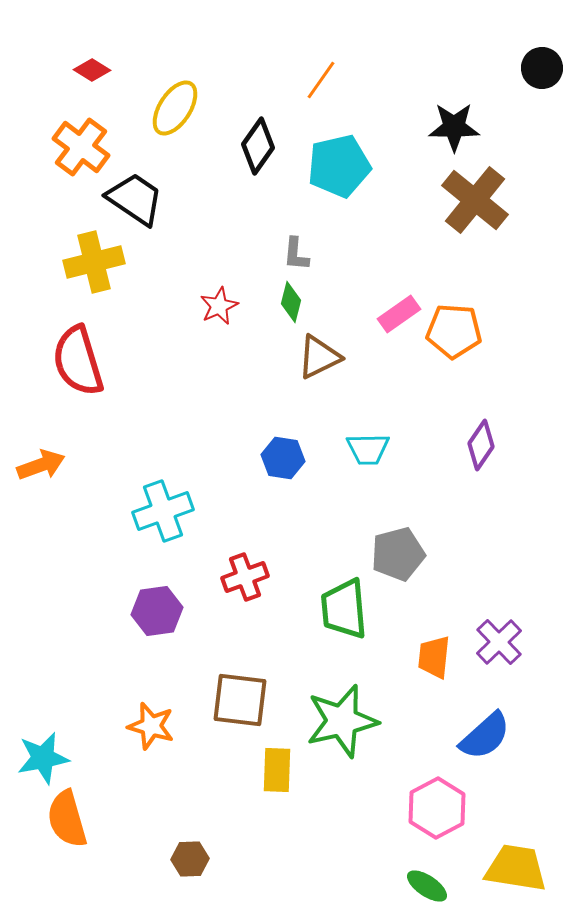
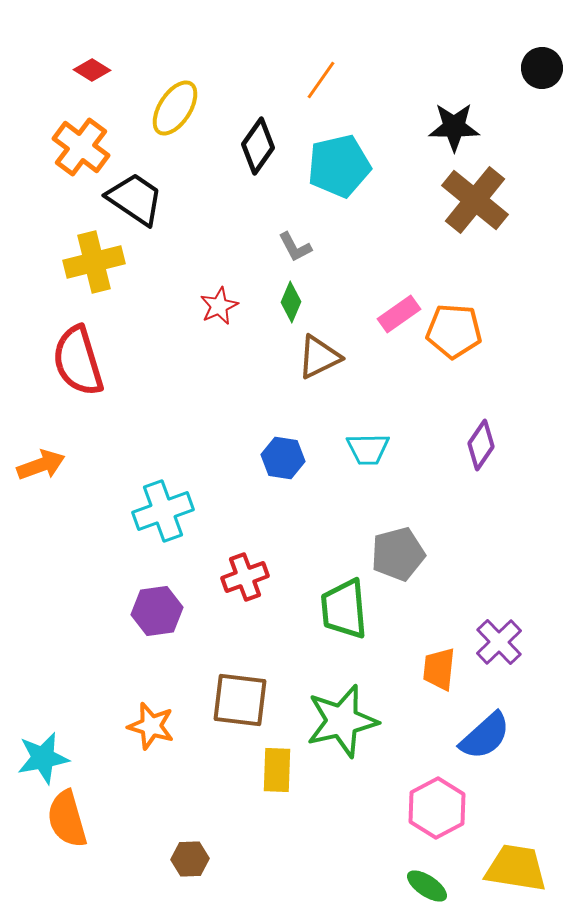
gray L-shape: moved 1 px left, 7 px up; rotated 33 degrees counterclockwise
green diamond: rotated 9 degrees clockwise
orange trapezoid: moved 5 px right, 12 px down
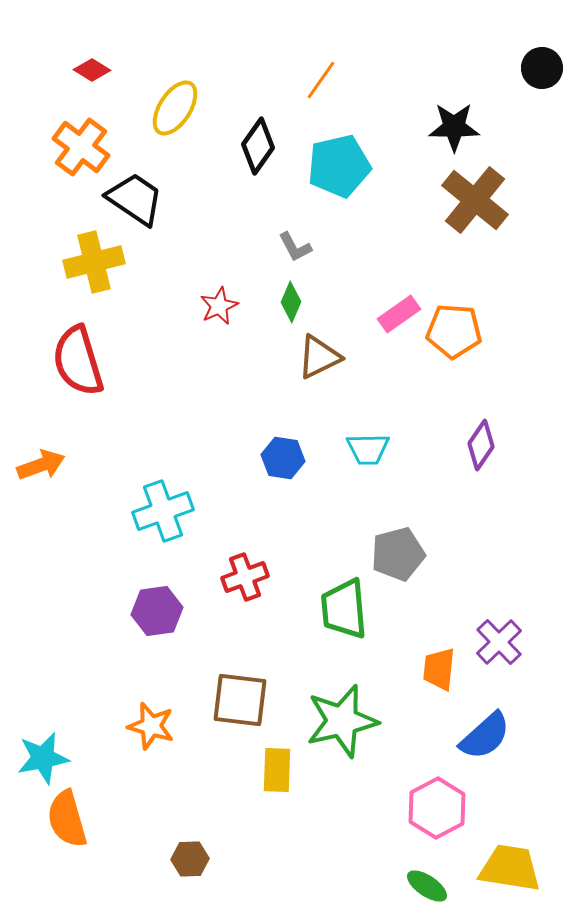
yellow trapezoid: moved 6 px left
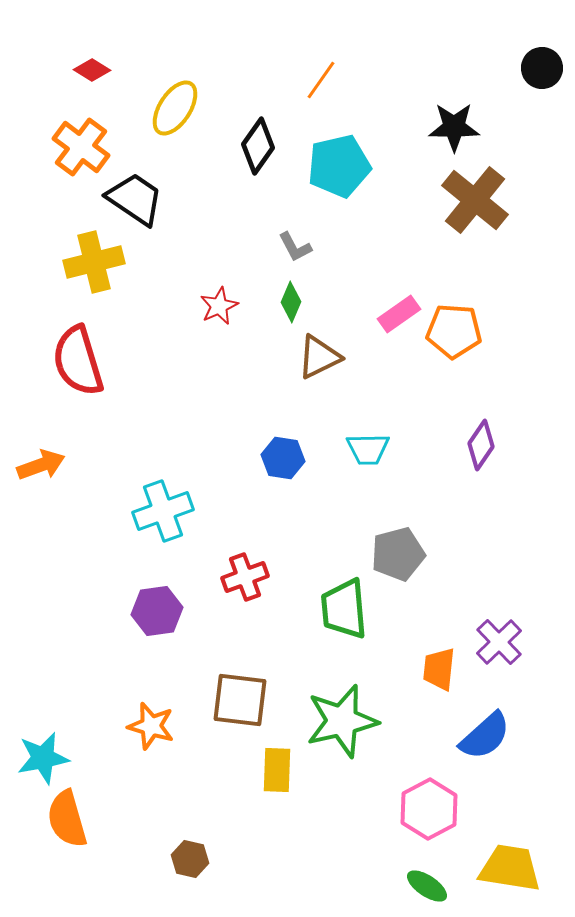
pink hexagon: moved 8 px left, 1 px down
brown hexagon: rotated 15 degrees clockwise
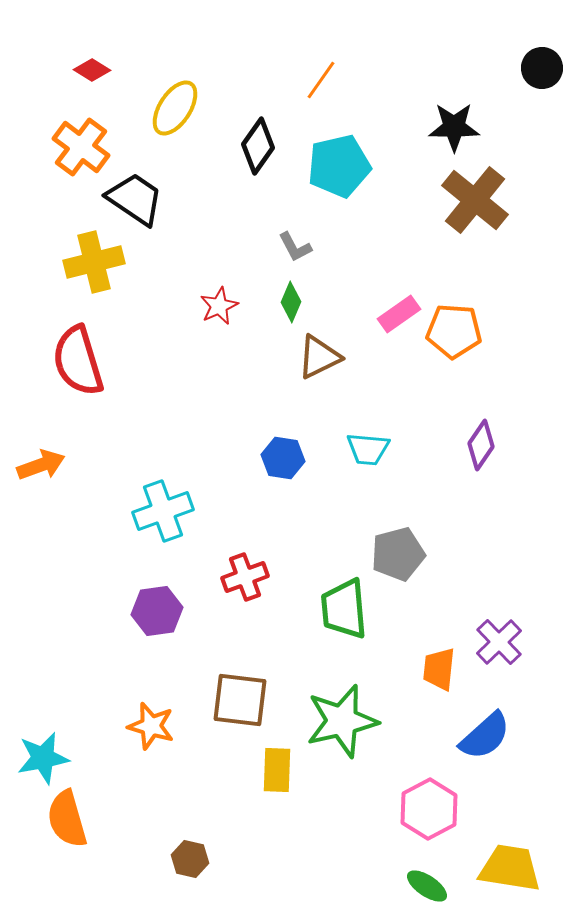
cyan trapezoid: rotated 6 degrees clockwise
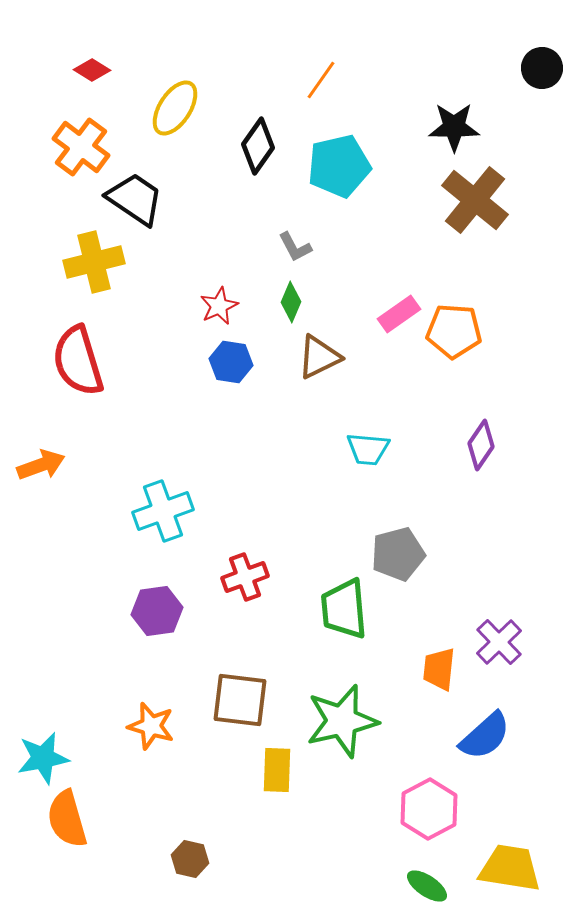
blue hexagon: moved 52 px left, 96 px up
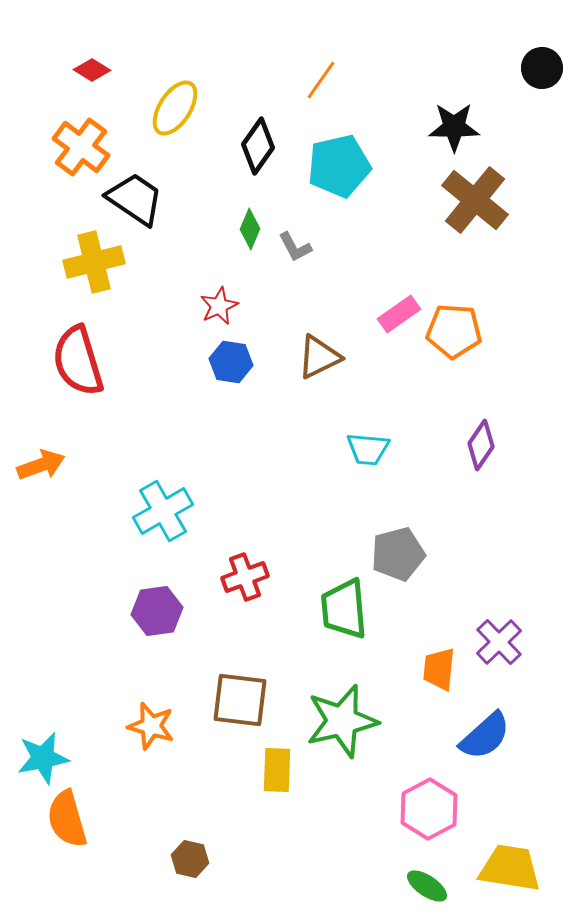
green diamond: moved 41 px left, 73 px up
cyan cross: rotated 10 degrees counterclockwise
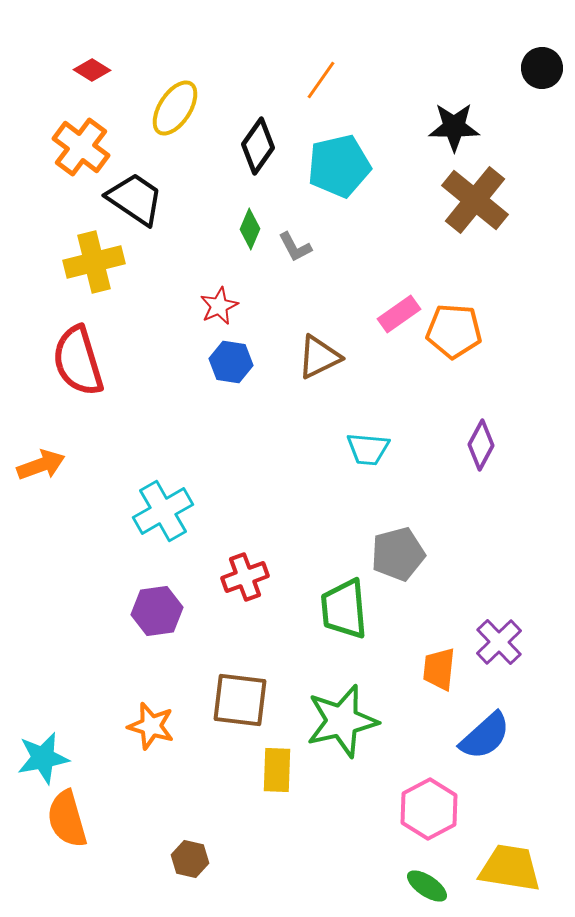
purple diamond: rotated 6 degrees counterclockwise
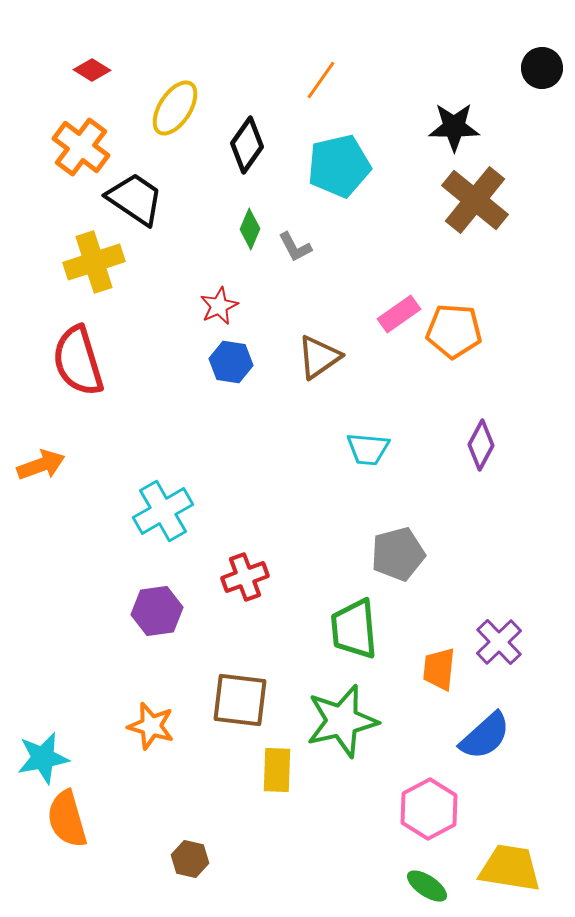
black diamond: moved 11 px left, 1 px up
yellow cross: rotated 4 degrees counterclockwise
brown triangle: rotated 9 degrees counterclockwise
green trapezoid: moved 10 px right, 20 px down
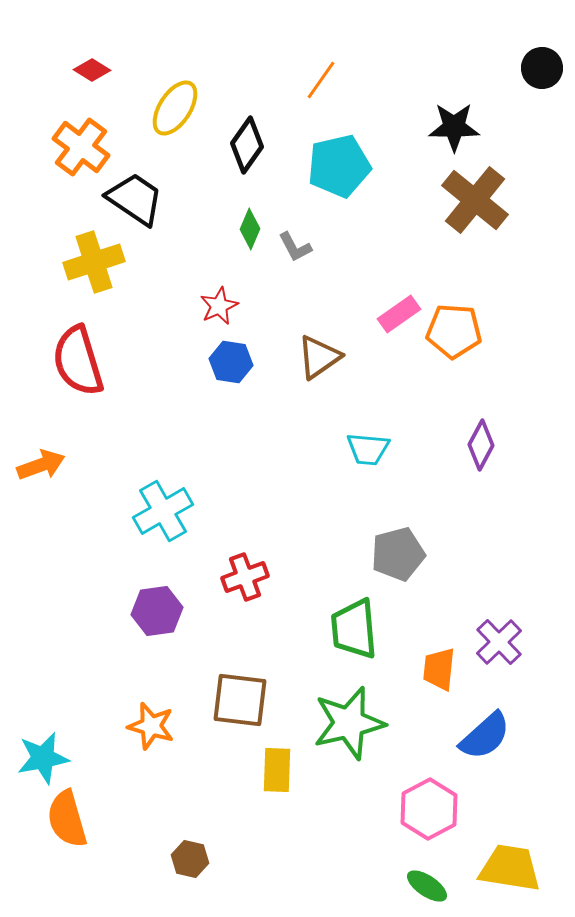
green star: moved 7 px right, 2 px down
